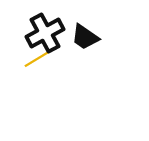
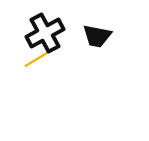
black trapezoid: moved 12 px right, 1 px up; rotated 24 degrees counterclockwise
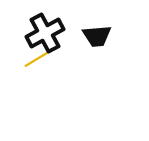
black trapezoid: rotated 16 degrees counterclockwise
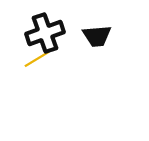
black cross: rotated 9 degrees clockwise
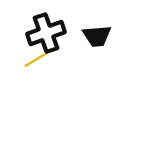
black cross: moved 1 px right
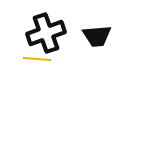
yellow line: rotated 36 degrees clockwise
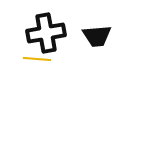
black cross: rotated 9 degrees clockwise
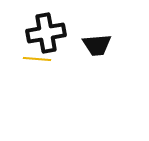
black trapezoid: moved 9 px down
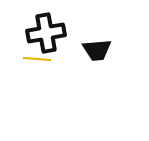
black trapezoid: moved 5 px down
